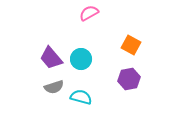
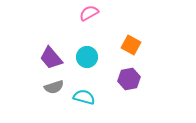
cyan circle: moved 6 px right, 2 px up
cyan semicircle: moved 3 px right
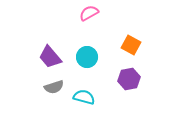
purple trapezoid: moved 1 px left, 1 px up
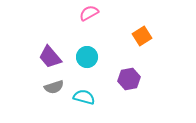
orange square: moved 11 px right, 9 px up; rotated 30 degrees clockwise
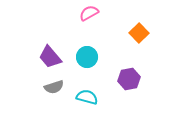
orange square: moved 3 px left, 3 px up; rotated 12 degrees counterclockwise
cyan semicircle: moved 3 px right
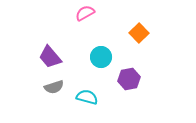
pink semicircle: moved 4 px left
cyan circle: moved 14 px right
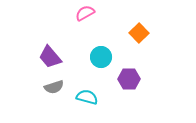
purple hexagon: rotated 10 degrees clockwise
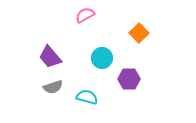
pink semicircle: moved 2 px down
cyan circle: moved 1 px right, 1 px down
gray semicircle: moved 1 px left
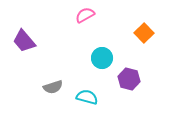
orange square: moved 5 px right
purple trapezoid: moved 26 px left, 16 px up
purple hexagon: rotated 15 degrees clockwise
